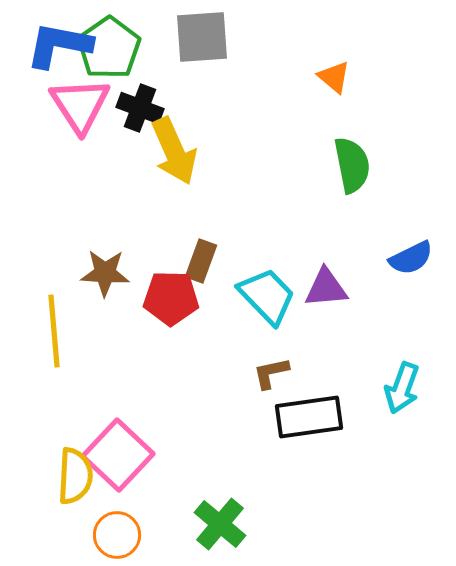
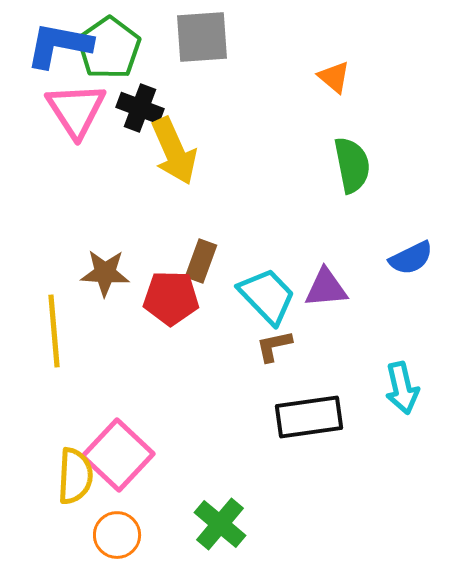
pink triangle: moved 4 px left, 5 px down
brown L-shape: moved 3 px right, 27 px up
cyan arrow: rotated 33 degrees counterclockwise
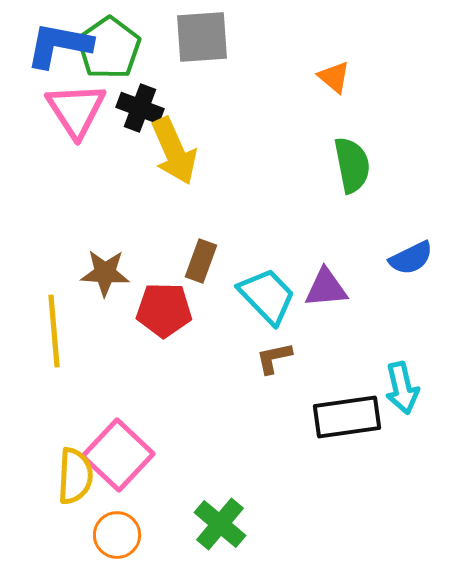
red pentagon: moved 7 px left, 12 px down
brown L-shape: moved 12 px down
black rectangle: moved 38 px right
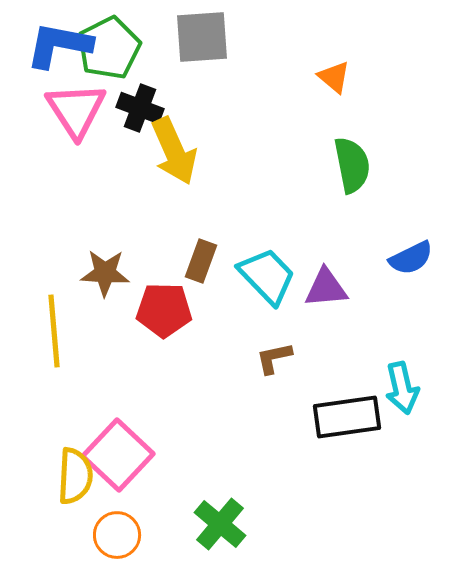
green pentagon: rotated 8 degrees clockwise
cyan trapezoid: moved 20 px up
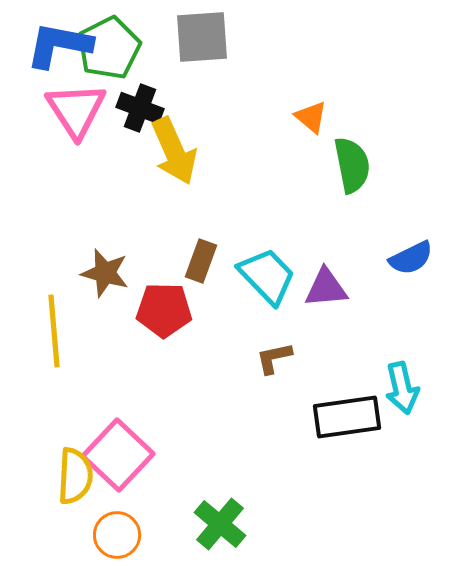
orange triangle: moved 23 px left, 40 px down
brown star: rotated 12 degrees clockwise
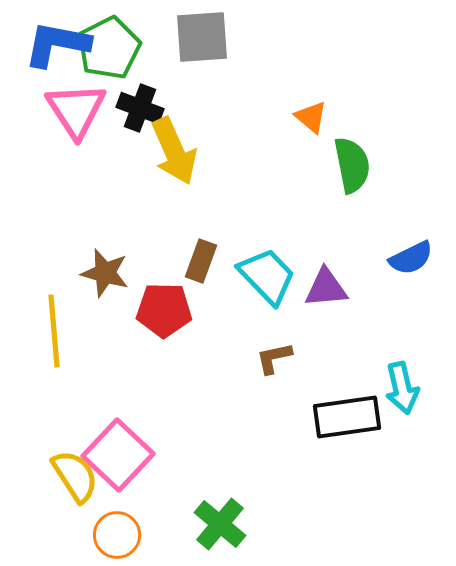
blue L-shape: moved 2 px left, 1 px up
yellow semicircle: rotated 36 degrees counterclockwise
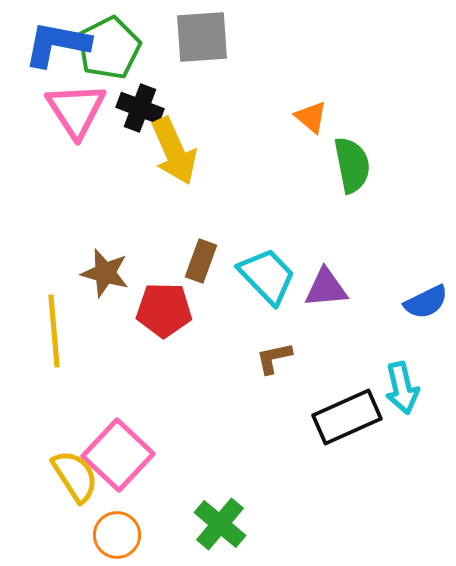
blue semicircle: moved 15 px right, 44 px down
black rectangle: rotated 16 degrees counterclockwise
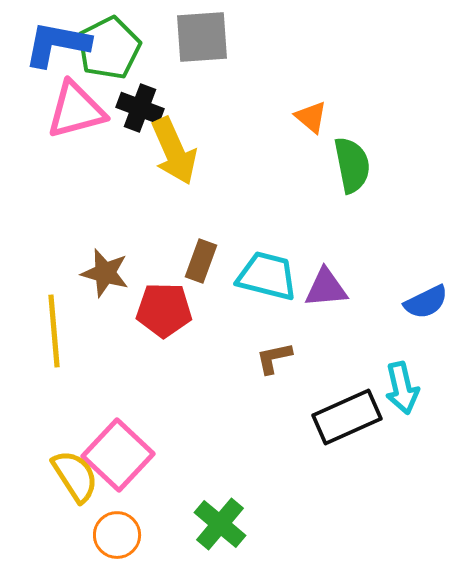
pink triangle: rotated 48 degrees clockwise
cyan trapezoid: rotated 32 degrees counterclockwise
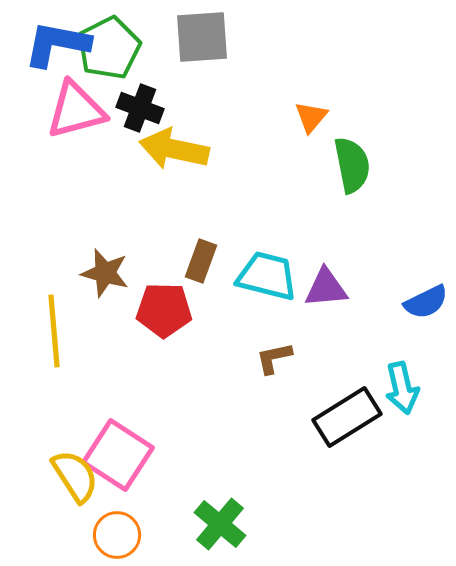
orange triangle: rotated 30 degrees clockwise
yellow arrow: moved 2 px up; rotated 126 degrees clockwise
black rectangle: rotated 8 degrees counterclockwise
pink square: rotated 10 degrees counterclockwise
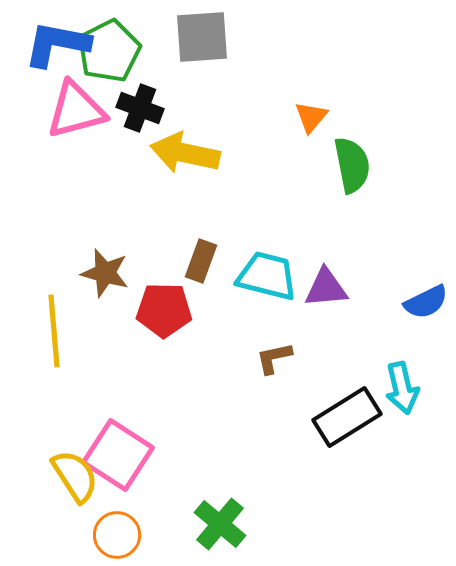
green pentagon: moved 3 px down
yellow arrow: moved 11 px right, 4 px down
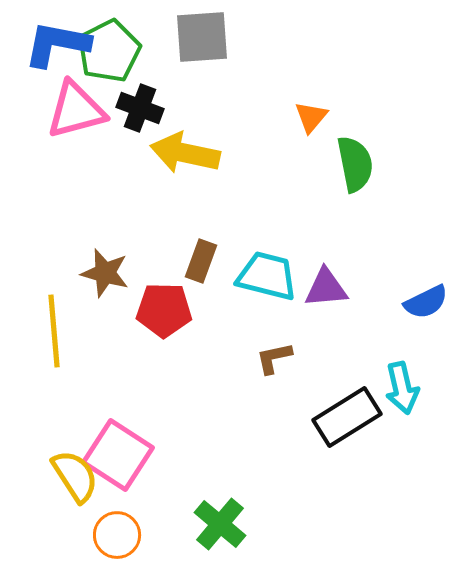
green semicircle: moved 3 px right, 1 px up
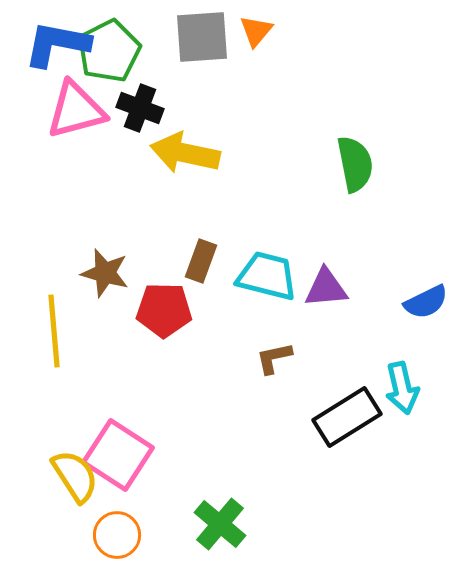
orange triangle: moved 55 px left, 86 px up
